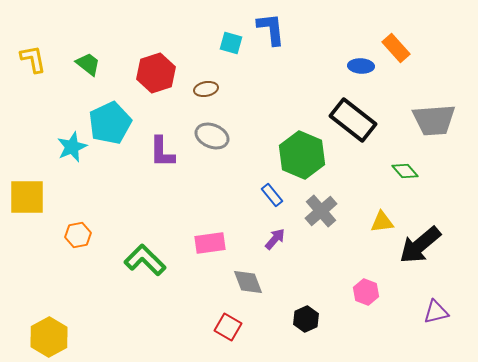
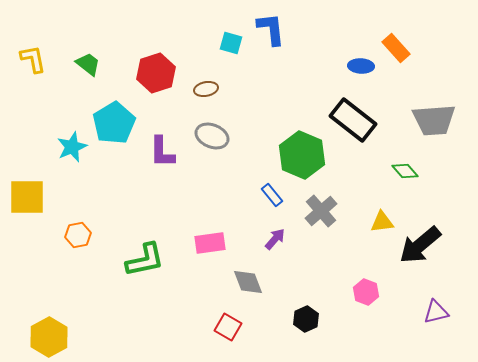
cyan pentagon: moved 4 px right; rotated 6 degrees counterclockwise
green L-shape: rotated 123 degrees clockwise
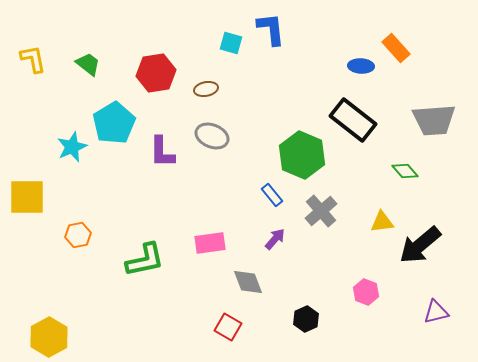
red hexagon: rotated 9 degrees clockwise
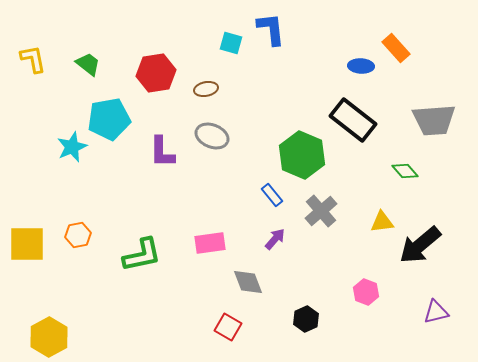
cyan pentagon: moved 5 px left, 4 px up; rotated 21 degrees clockwise
yellow square: moved 47 px down
green L-shape: moved 3 px left, 5 px up
